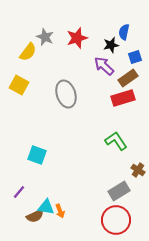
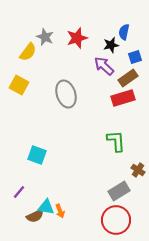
green L-shape: rotated 30 degrees clockwise
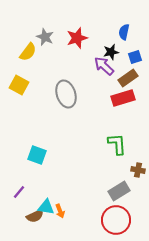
black star: moved 7 px down
green L-shape: moved 1 px right, 3 px down
brown cross: rotated 24 degrees counterclockwise
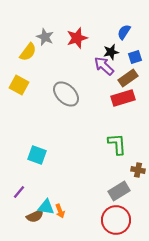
blue semicircle: rotated 21 degrees clockwise
gray ellipse: rotated 28 degrees counterclockwise
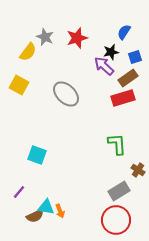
brown cross: rotated 24 degrees clockwise
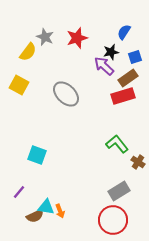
red rectangle: moved 2 px up
green L-shape: rotated 35 degrees counterclockwise
brown cross: moved 8 px up
red circle: moved 3 px left
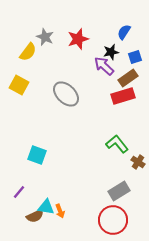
red star: moved 1 px right, 1 px down
